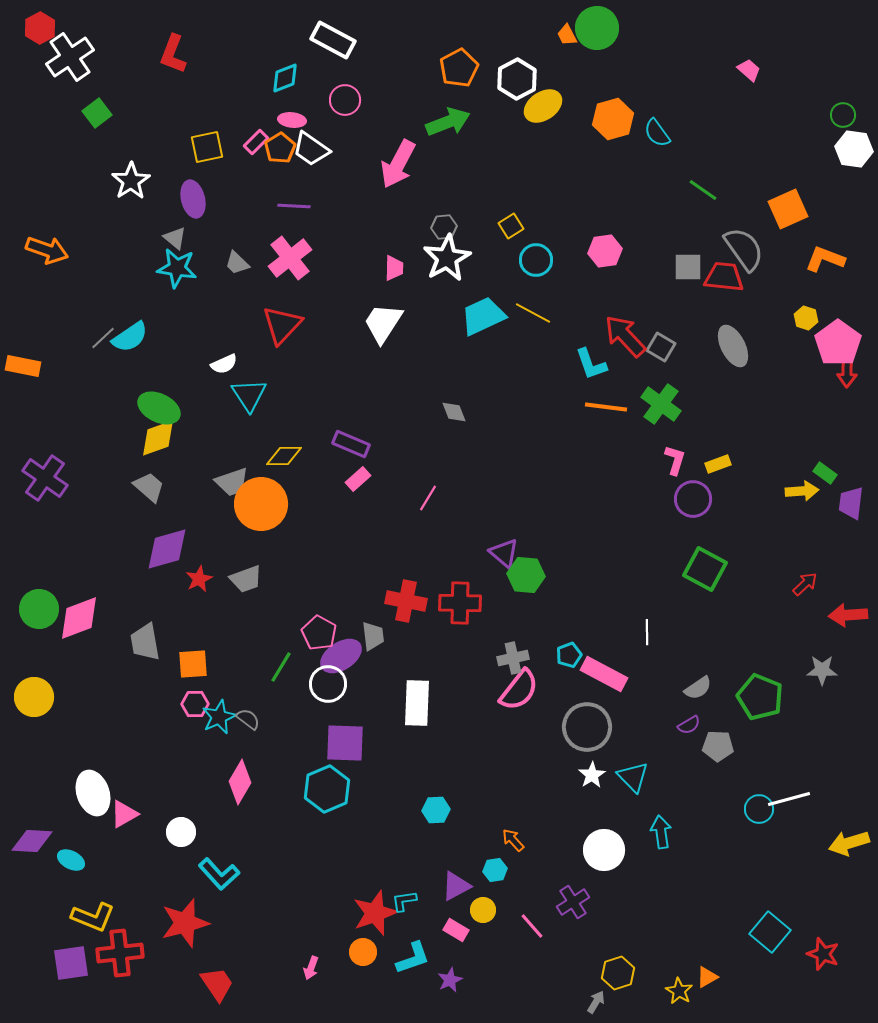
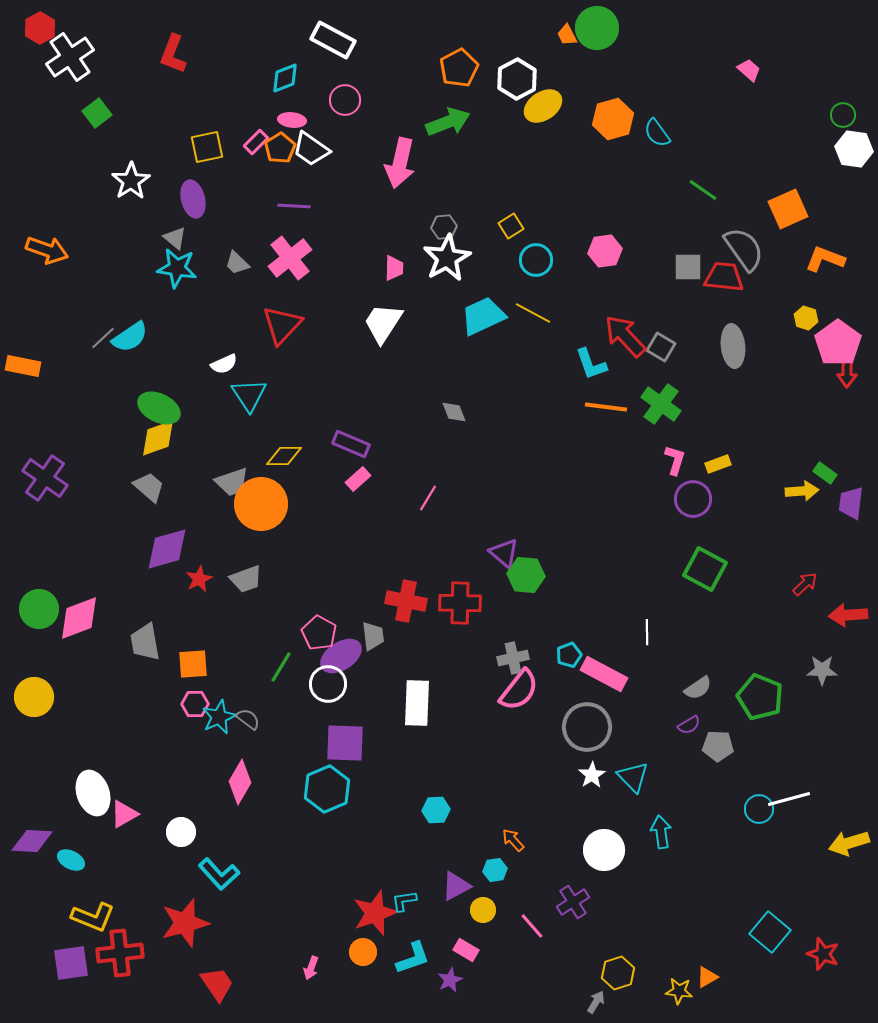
pink arrow at (398, 164): moved 2 px right, 1 px up; rotated 15 degrees counterclockwise
gray ellipse at (733, 346): rotated 21 degrees clockwise
pink rectangle at (456, 930): moved 10 px right, 20 px down
yellow star at (679, 991): rotated 24 degrees counterclockwise
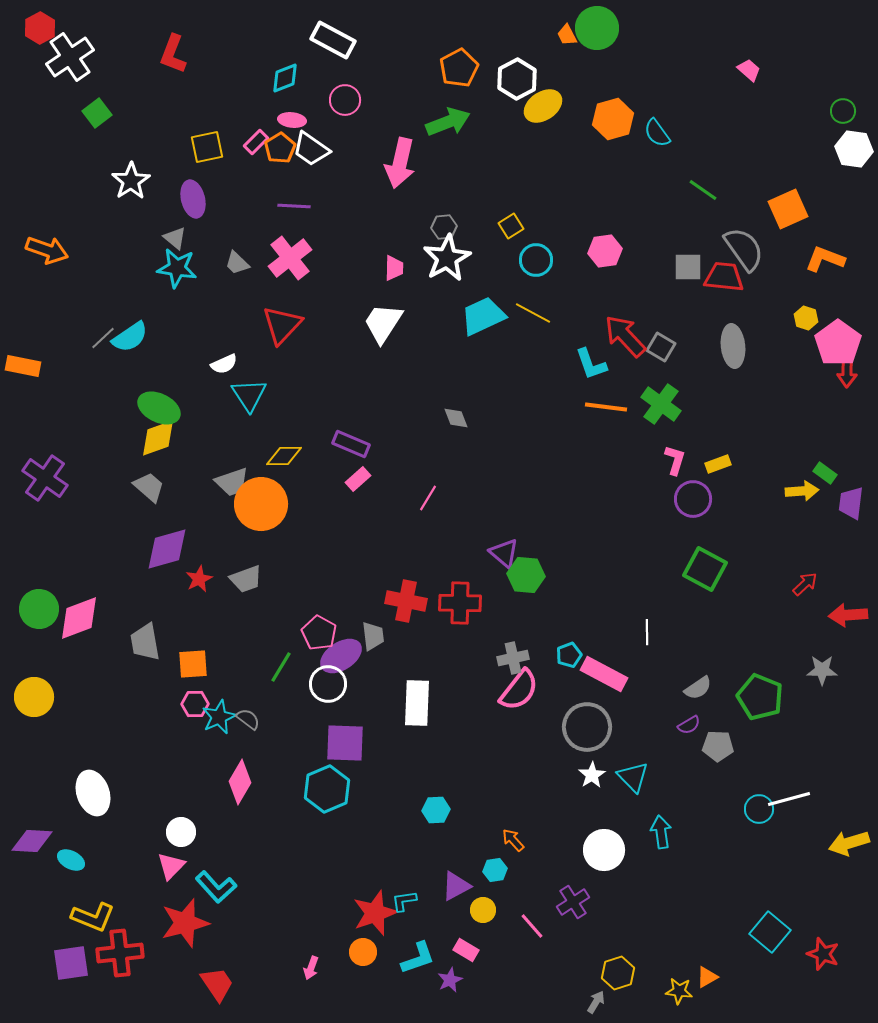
green circle at (843, 115): moved 4 px up
gray diamond at (454, 412): moved 2 px right, 6 px down
pink triangle at (124, 814): moved 47 px right, 52 px down; rotated 16 degrees counterclockwise
cyan L-shape at (219, 874): moved 3 px left, 13 px down
cyan L-shape at (413, 958): moved 5 px right
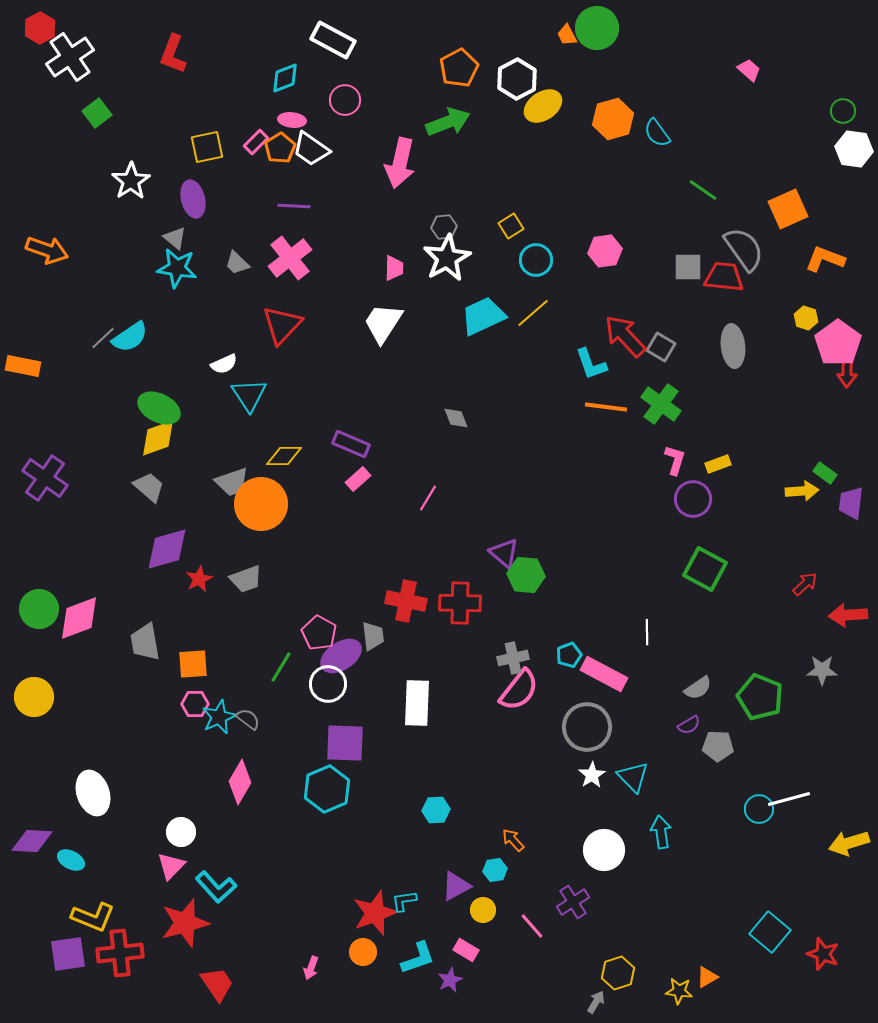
yellow line at (533, 313): rotated 69 degrees counterclockwise
purple square at (71, 963): moved 3 px left, 9 px up
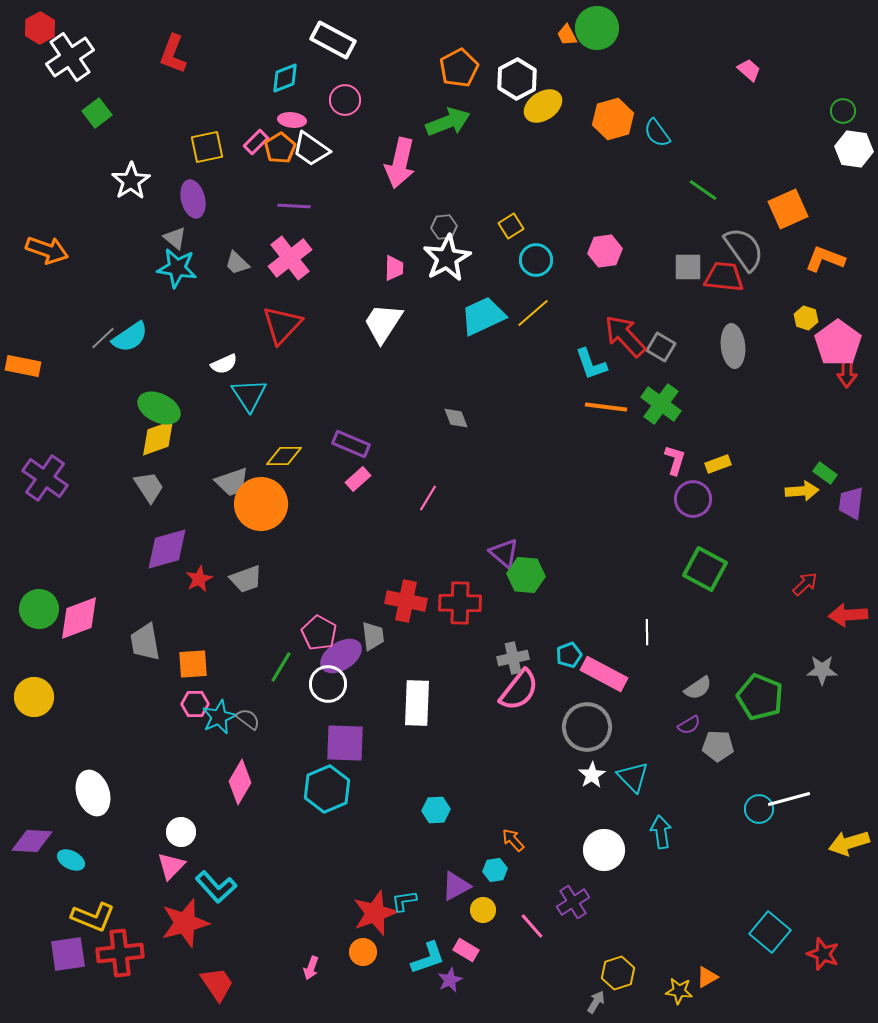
gray trapezoid at (149, 487): rotated 16 degrees clockwise
cyan L-shape at (418, 958): moved 10 px right
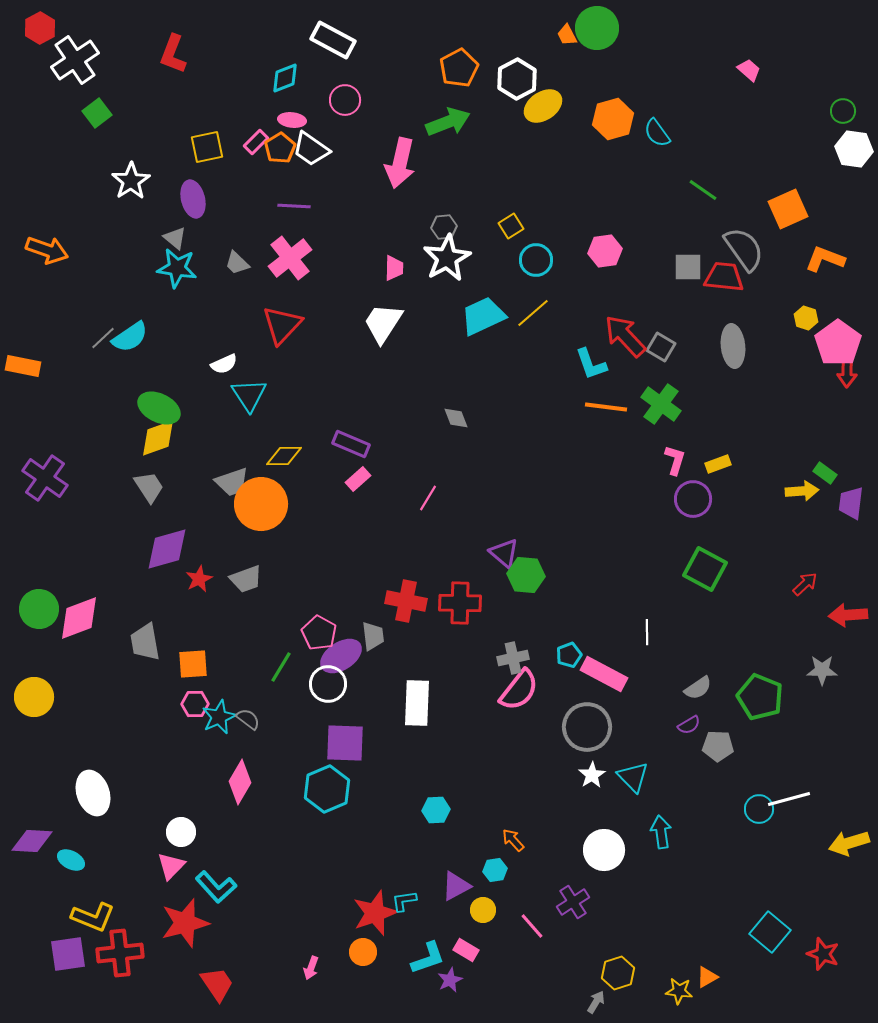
white cross at (70, 57): moved 5 px right, 3 px down
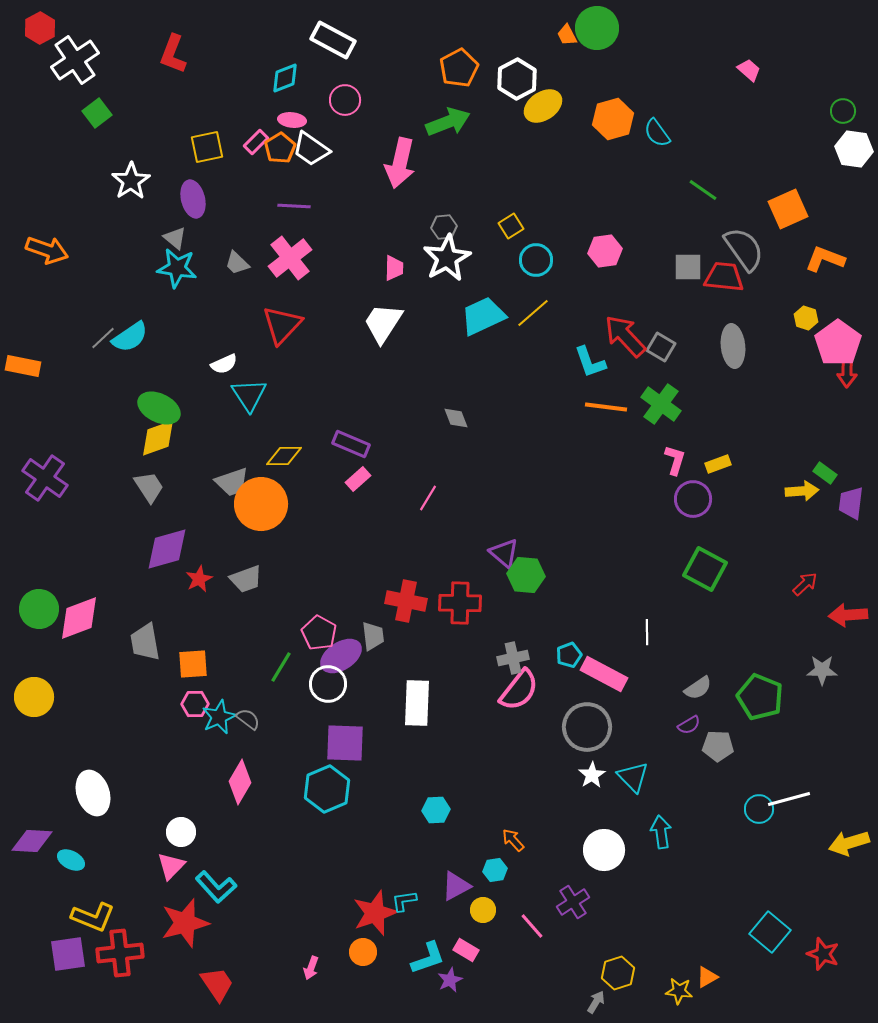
cyan L-shape at (591, 364): moved 1 px left, 2 px up
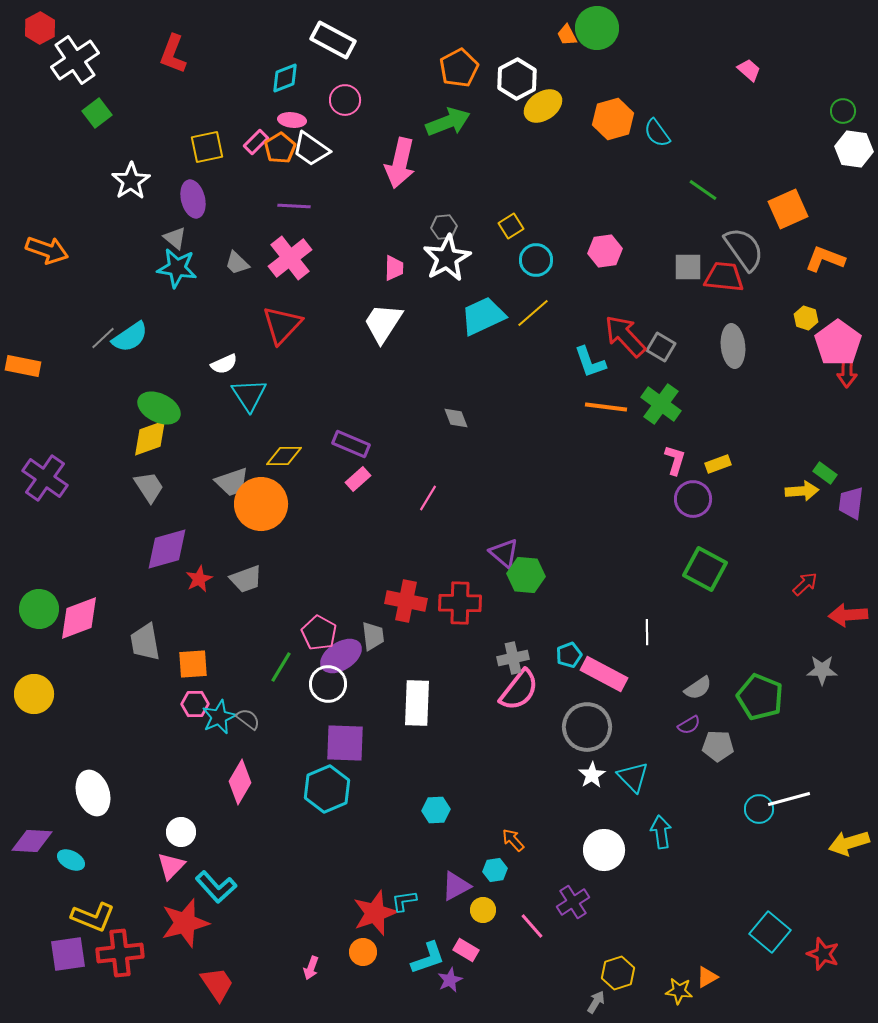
yellow diamond at (158, 438): moved 8 px left
yellow circle at (34, 697): moved 3 px up
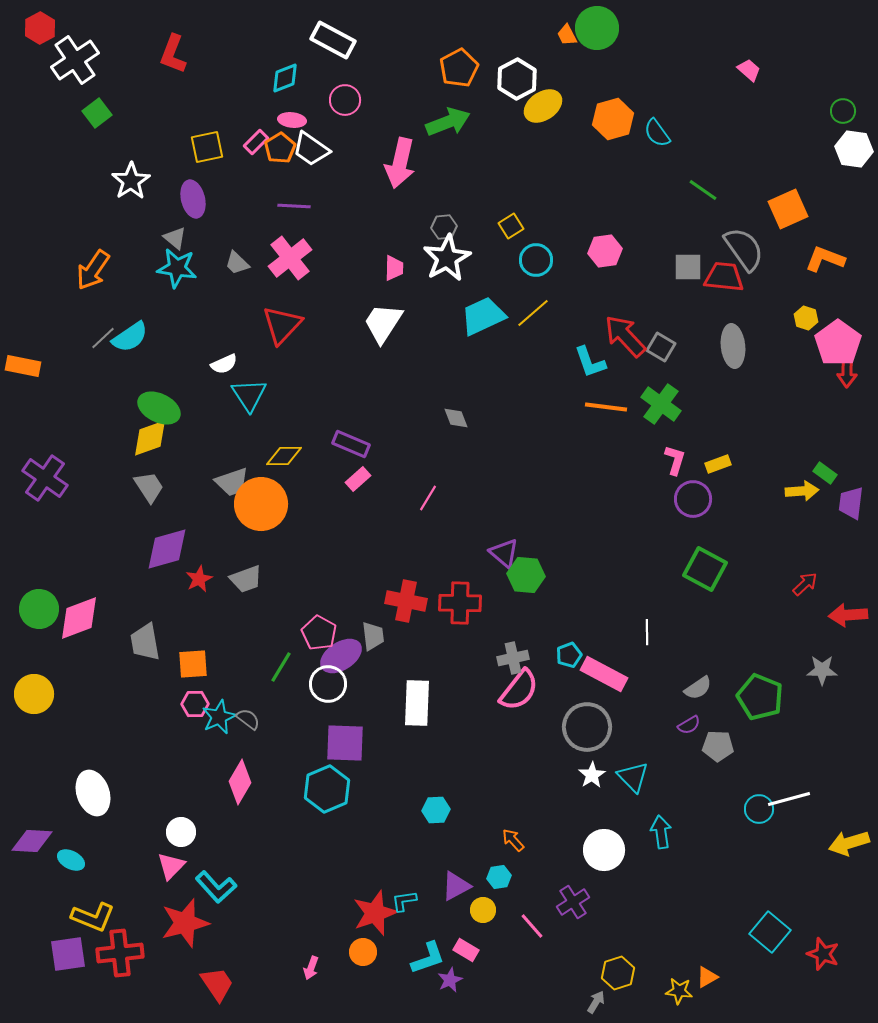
orange arrow at (47, 250): moved 46 px right, 20 px down; rotated 105 degrees clockwise
cyan hexagon at (495, 870): moved 4 px right, 7 px down
